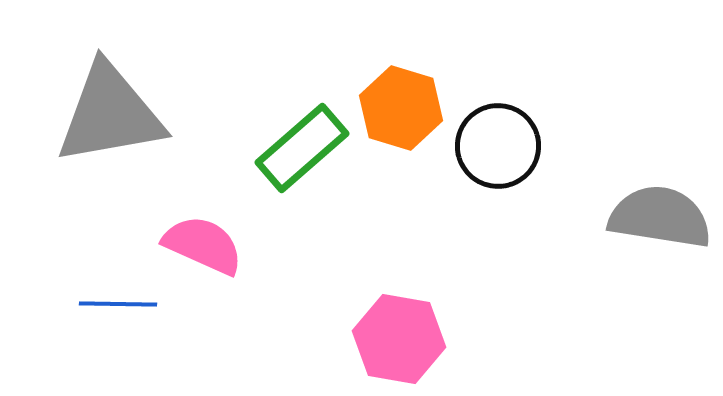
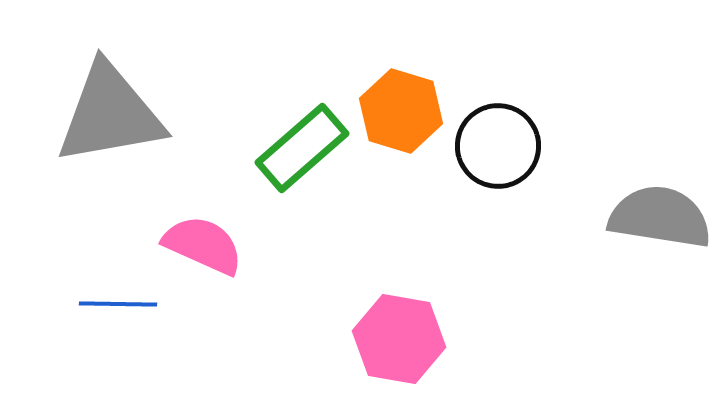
orange hexagon: moved 3 px down
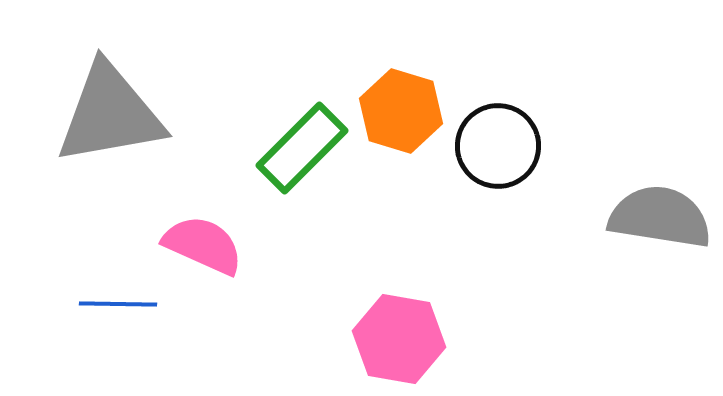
green rectangle: rotated 4 degrees counterclockwise
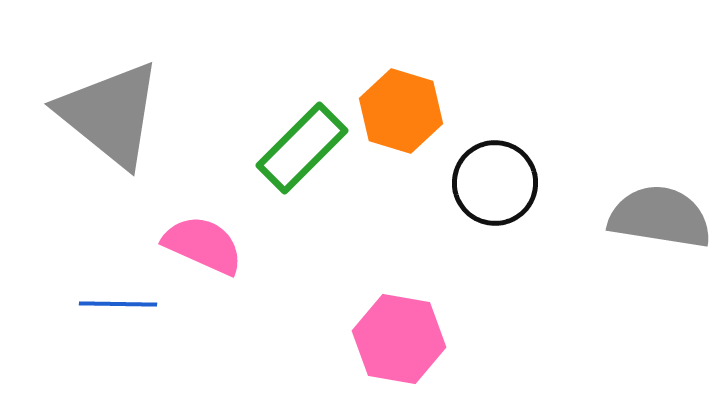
gray triangle: rotated 49 degrees clockwise
black circle: moved 3 px left, 37 px down
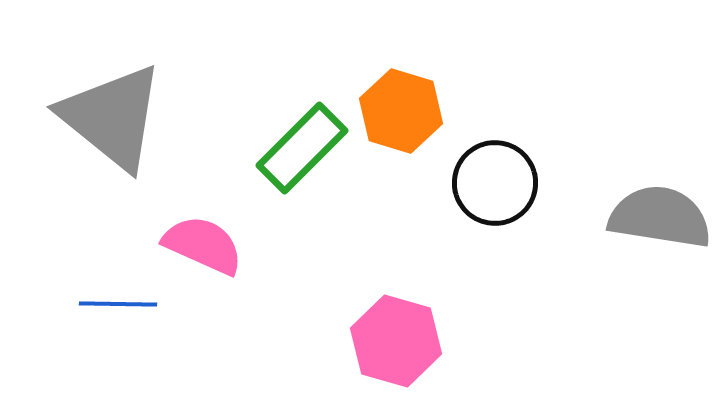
gray triangle: moved 2 px right, 3 px down
pink hexagon: moved 3 px left, 2 px down; rotated 6 degrees clockwise
